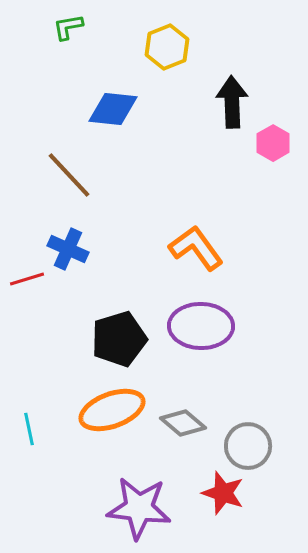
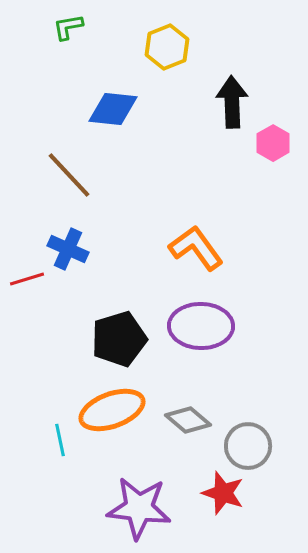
gray diamond: moved 5 px right, 3 px up
cyan line: moved 31 px right, 11 px down
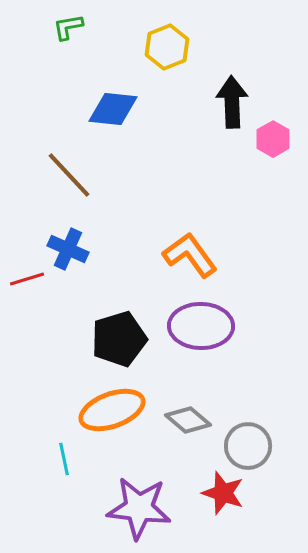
pink hexagon: moved 4 px up
orange L-shape: moved 6 px left, 7 px down
cyan line: moved 4 px right, 19 px down
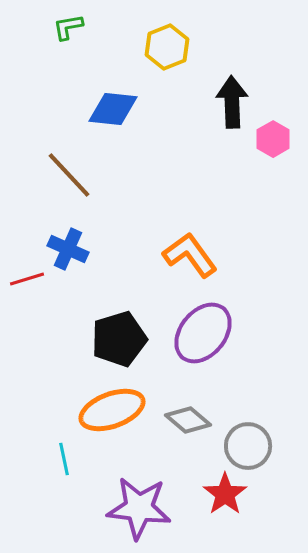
purple ellipse: moved 2 px right, 7 px down; rotated 52 degrees counterclockwise
red star: moved 2 px right, 1 px down; rotated 18 degrees clockwise
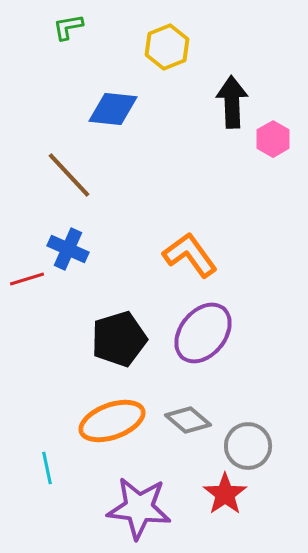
orange ellipse: moved 11 px down
cyan line: moved 17 px left, 9 px down
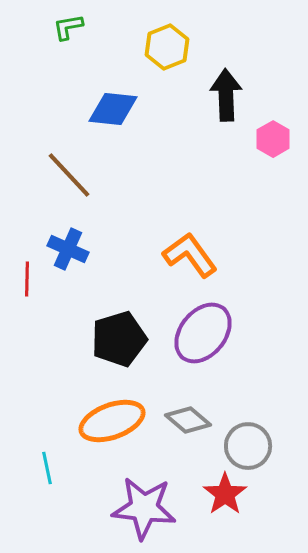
black arrow: moved 6 px left, 7 px up
red line: rotated 72 degrees counterclockwise
purple star: moved 5 px right
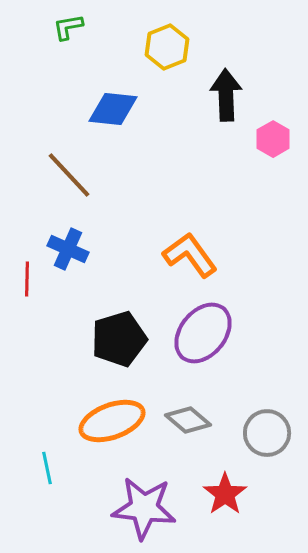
gray circle: moved 19 px right, 13 px up
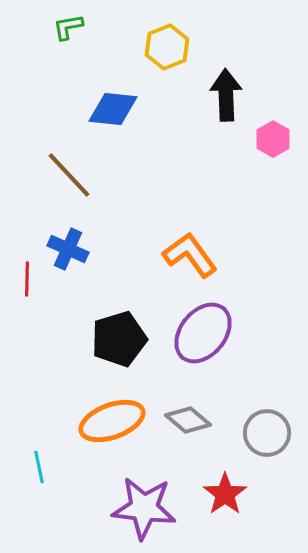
cyan line: moved 8 px left, 1 px up
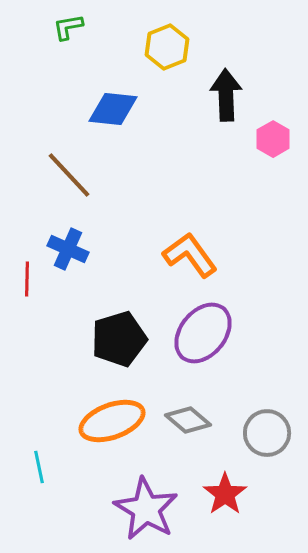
purple star: moved 2 px right, 1 px down; rotated 24 degrees clockwise
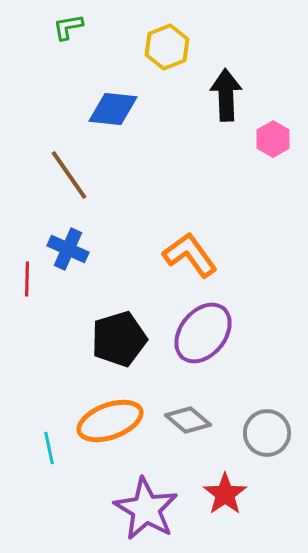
brown line: rotated 8 degrees clockwise
orange ellipse: moved 2 px left
cyan line: moved 10 px right, 19 px up
